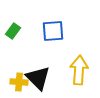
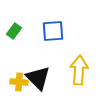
green rectangle: moved 1 px right
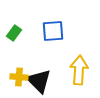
green rectangle: moved 2 px down
black triangle: moved 1 px right, 3 px down
yellow cross: moved 5 px up
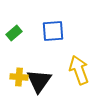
green rectangle: rotated 14 degrees clockwise
yellow arrow: rotated 24 degrees counterclockwise
black triangle: rotated 20 degrees clockwise
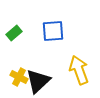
yellow cross: rotated 24 degrees clockwise
black triangle: moved 1 px left; rotated 12 degrees clockwise
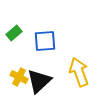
blue square: moved 8 px left, 10 px down
yellow arrow: moved 2 px down
black triangle: moved 1 px right
